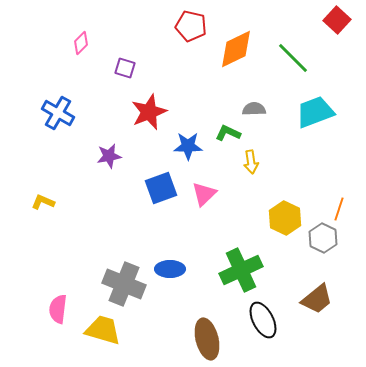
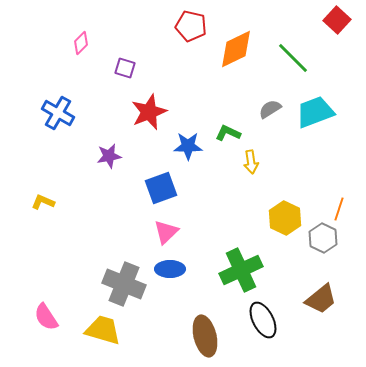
gray semicircle: moved 16 px right; rotated 30 degrees counterclockwise
pink triangle: moved 38 px left, 38 px down
brown trapezoid: moved 4 px right
pink semicircle: moved 12 px left, 8 px down; rotated 40 degrees counterclockwise
brown ellipse: moved 2 px left, 3 px up
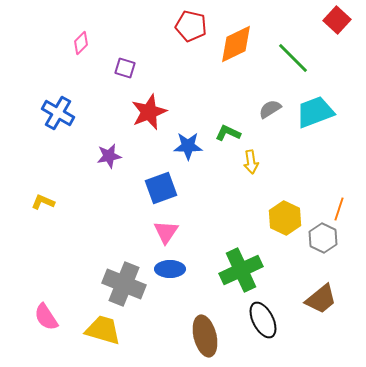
orange diamond: moved 5 px up
pink triangle: rotated 12 degrees counterclockwise
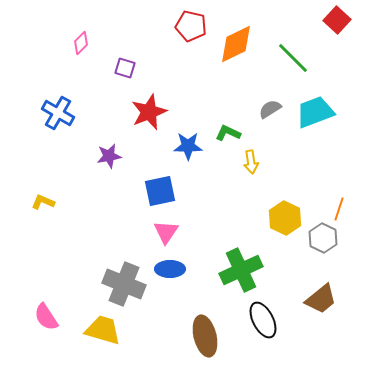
blue square: moved 1 px left, 3 px down; rotated 8 degrees clockwise
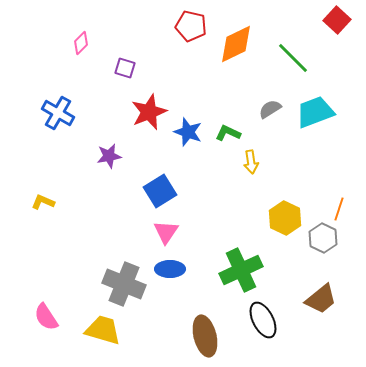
blue star: moved 14 px up; rotated 20 degrees clockwise
blue square: rotated 20 degrees counterclockwise
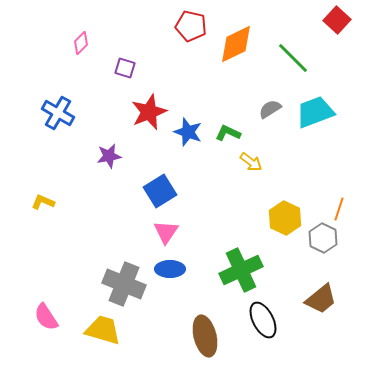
yellow arrow: rotated 45 degrees counterclockwise
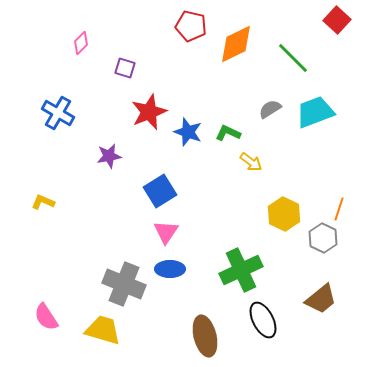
yellow hexagon: moved 1 px left, 4 px up
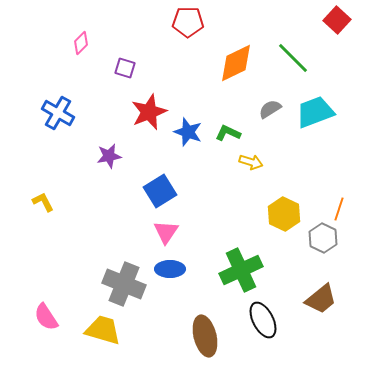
red pentagon: moved 3 px left, 4 px up; rotated 12 degrees counterclockwise
orange diamond: moved 19 px down
yellow arrow: rotated 20 degrees counterclockwise
yellow L-shape: rotated 40 degrees clockwise
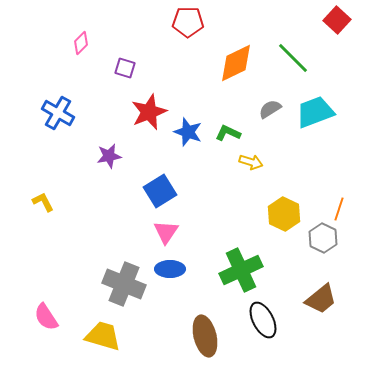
yellow trapezoid: moved 6 px down
